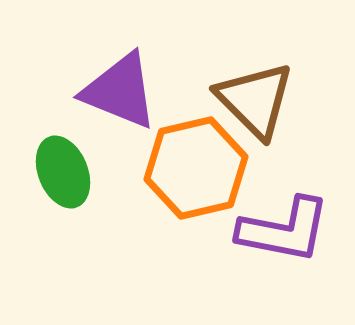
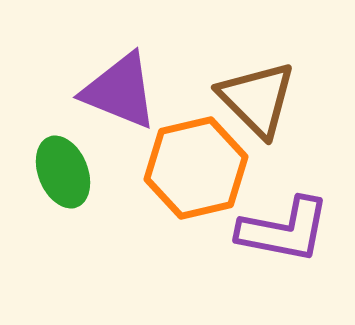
brown triangle: moved 2 px right, 1 px up
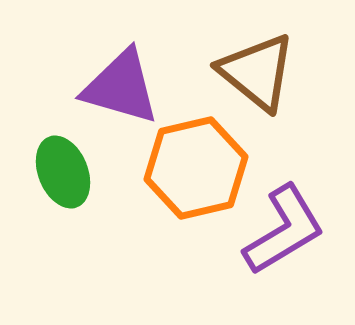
purple triangle: moved 1 px right, 4 px up; rotated 6 degrees counterclockwise
brown triangle: moved 27 px up; rotated 6 degrees counterclockwise
purple L-shape: rotated 42 degrees counterclockwise
